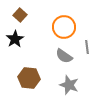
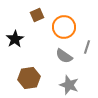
brown square: moved 17 px right; rotated 24 degrees clockwise
gray line: rotated 24 degrees clockwise
brown hexagon: rotated 15 degrees counterclockwise
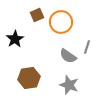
orange circle: moved 3 px left, 5 px up
gray semicircle: moved 4 px right
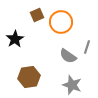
brown hexagon: moved 1 px up
gray star: moved 3 px right
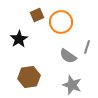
black star: moved 4 px right
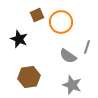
black star: rotated 18 degrees counterclockwise
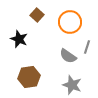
brown square: rotated 24 degrees counterclockwise
orange circle: moved 9 px right
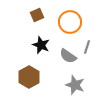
brown square: rotated 24 degrees clockwise
black star: moved 22 px right, 6 px down
brown hexagon: rotated 20 degrees counterclockwise
gray star: moved 3 px right
